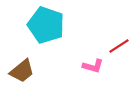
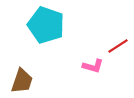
red line: moved 1 px left
brown trapezoid: moved 10 px down; rotated 32 degrees counterclockwise
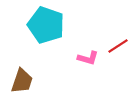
pink L-shape: moved 5 px left, 8 px up
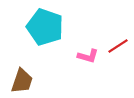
cyan pentagon: moved 1 px left, 2 px down
pink L-shape: moved 2 px up
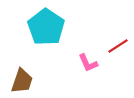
cyan pentagon: moved 1 px right; rotated 15 degrees clockwise
pink L-shape: moved 7 px down; rotated 50 degrees clockwise
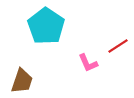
cyan pentagon: moved 1 px up
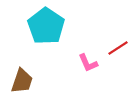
red line: moved 2 px down
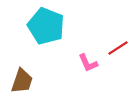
cyan pentagon: rotated 12 degrees counterclockwise
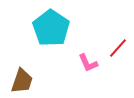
cyan pentagon: moved 5 px right, 2 px down; rotated 12 degrees clockwise
red line: rotated 15 degrees counterclockwise
